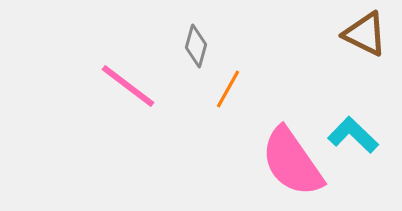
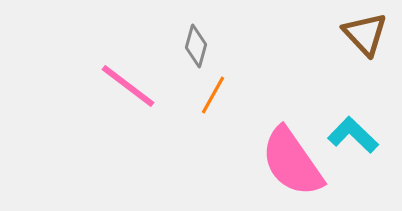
brown triangle: rotated 21 degrees clockwise
orange line: moved 15 px left, 6 px down
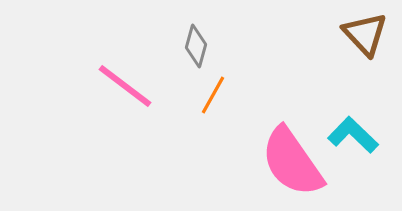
pink line: moved 3 px left
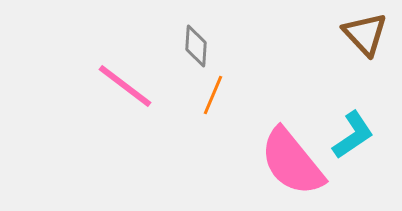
gray diamond: rotated 12 degrees counterclockwise
orange line: rotated 6 degrees counterclockwise
cyan L-shape: rotated 102 degrees clockwise
pink semicircle: rotated 4 degrees counterclockwise
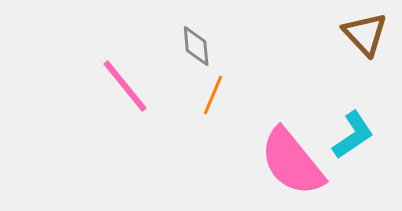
gray diamond: rotated 9 degrees counterclockwise
pink line: rotated 14 degrees clockwise
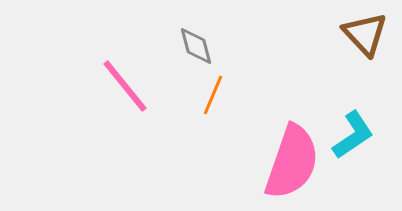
gray diamond: rotated 9 degrees counterclockwise
pink semicircle: rotated 122 degrees counterclockwise
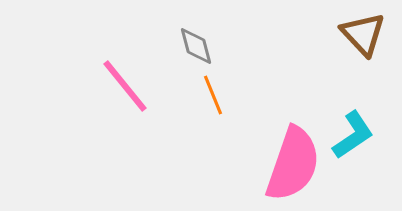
brown triangle: moved 2 px left
orange line: rotated 45 degrees counterclockwise
pink semicircle: moved 1 px right, 2 px down
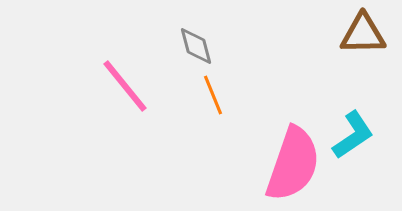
brown triangle: rotated 48 degrees counterclockwise
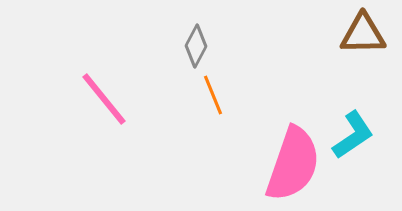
gray diamond: rotated 42 degrees clockwise
pink line: moved 21 px left, 13 px down
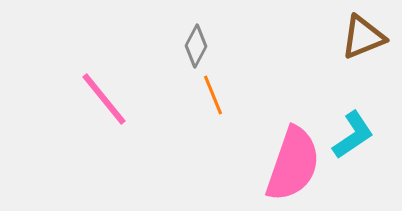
brown triangle: moved 3 px down; rotated 21 degrees counterclockwise
